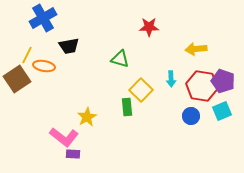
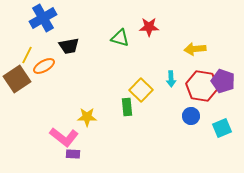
yellow arrow: moved 1 px left
green triangle: moved 21 px up
orange ellipse: rotated 40 degrees counterclockwise
cyan square: moved 17 px down
yellow star: rotated 30 degrees clockwise
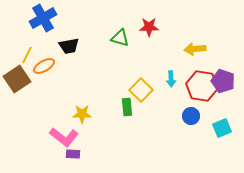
yellow star: moved 5 px left, 3 px up
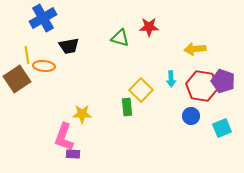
yellow line: rotated 36 degrees counterclockwise
orange ellipse: rotated 35 degrees clockwise
pink L-shape: rotated 72 degrees clockwise
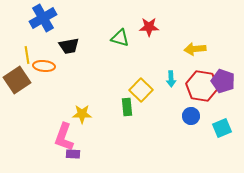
brown square: moved 1 px down
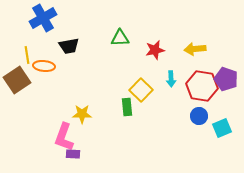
red star: moved 6 px right, 23 px down; rotated 12 degrees counterclockwise
green triangle: rotated 18 degrees counterclockwise
purple pentagon: moved 3 px right, 2 px up
blue circle: moved 8 px right
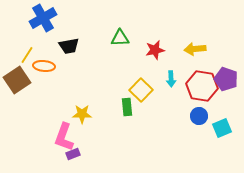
yellow line: rotated 42 degrees clockwise
purple rectangle: rotated 24 degrees counterclockwise
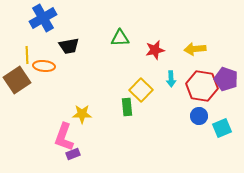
yellow line: rotated 36 degrees counterclockwise
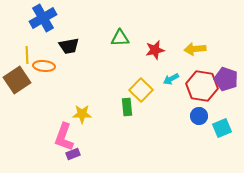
cyan arrow: rotated 63 degrees clockwise
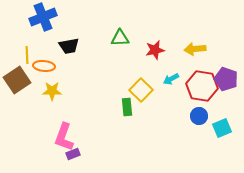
blue cross: moved 1 px up; rotated 8 degrees clockwise
yellow star: moved 30 px left, 23 px up
